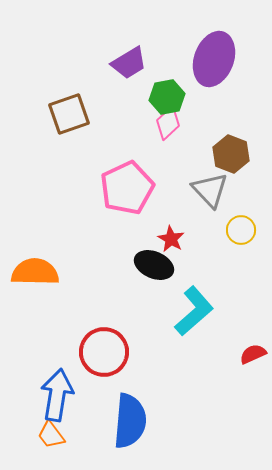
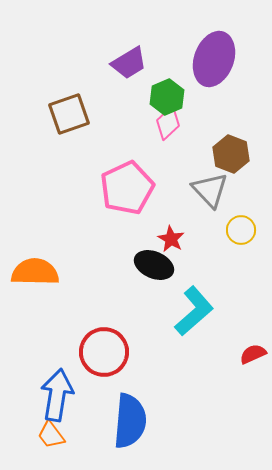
green hexagon: rotated 12 degrees counterclockwise
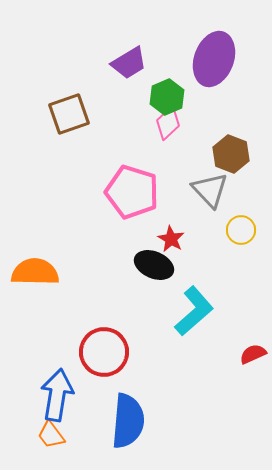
pink pentagon: moved 5 px right, 4 px down; rotated 30 degrees counterclockwise
blue semicircle: moved 2 px left
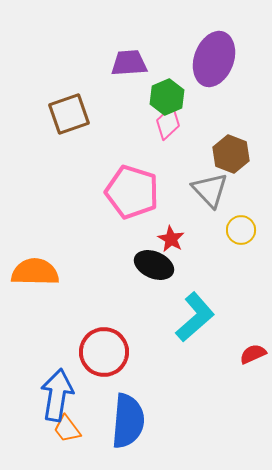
purple trapezoid: rotated 153 degrees counterclockwise
cyan L-shape: moved 1 px right, 6 px down
orange trapezoid: moved 16 px right, 6 px up
